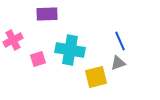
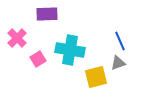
pink cross: moved 4 px right, 2 px up; rotated 18 degrees counterclockwise
pink square: rotated 14 degrees counterclockwise
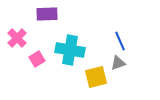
pink square: moved 1 px left
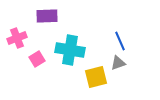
purple rectangle: moved 2 px down
pink cross: rotated 24 degrees clockwise
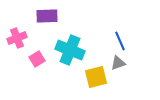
cyan cross: rotated 12 degrees clockwise
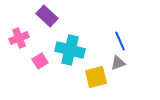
purple rectangle: rotated 45 degrees clockwise
pink cross: moved 2 px right
cyan cross: rotated 8 degrees counterclockwise
pink square: moved 3 px right, 2 px down
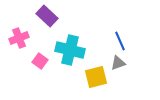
pink square: rotated 21 degrees counterclockwise
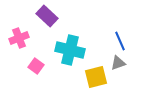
pink square: moved 4 px left, 5 px down
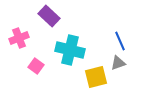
purple rectangle: moved 2 px right
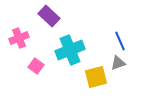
cyan cross: rotated 36 degrees counterclockwise
